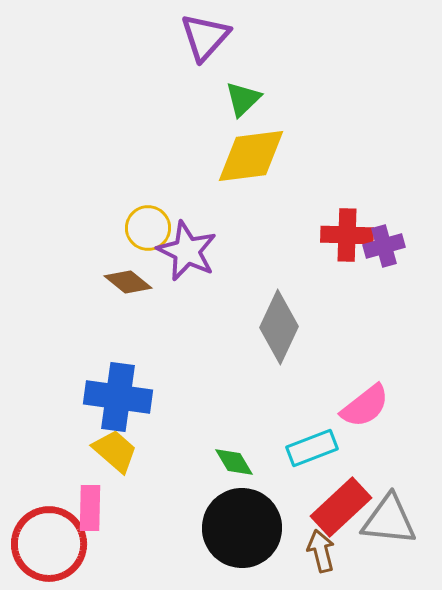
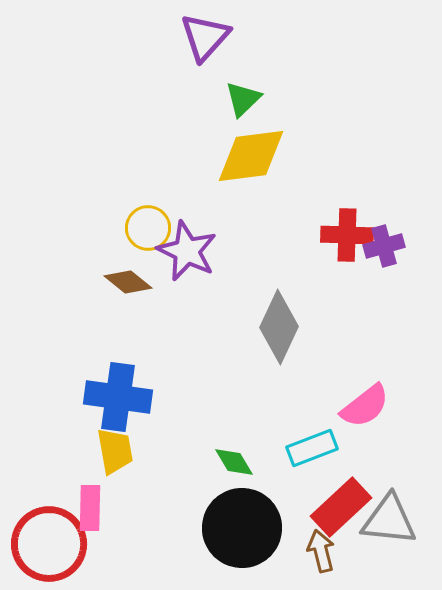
yellow trapezoid: rotated 39 degrees clockwise
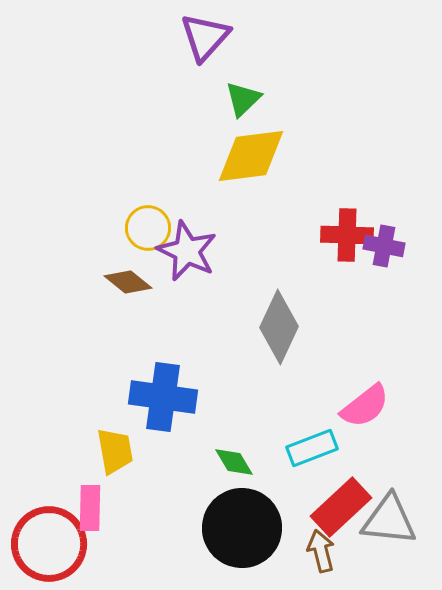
purple cross: rotated 27 degrees clockwise
blue cross: moved 45 px right
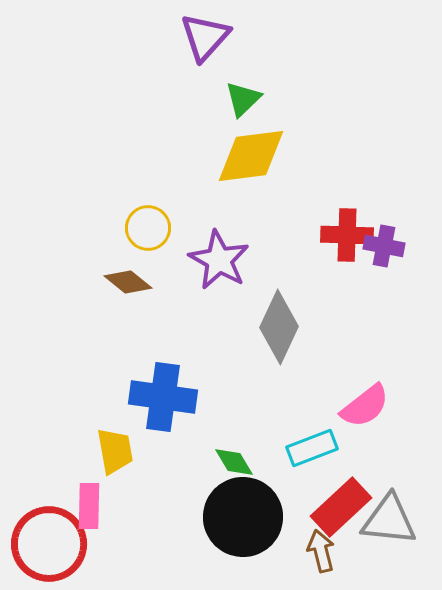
purple star: moved 32 px right, 9 px down; rotated 4 degrees clockwise
pink rectangle: moved 1 px left, 2 px up
black circle: moved 1 px right, 11 px up
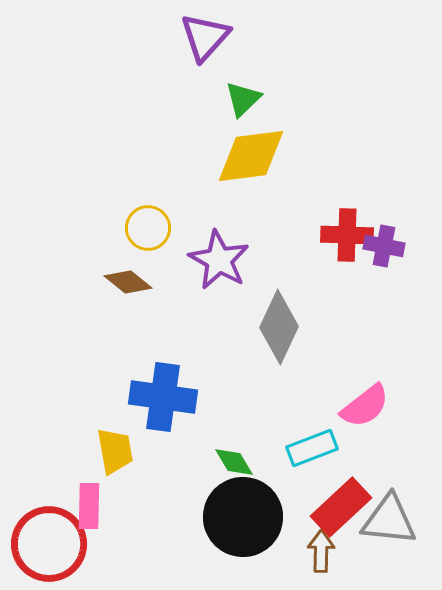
brown arrow: rotated 15 degrees clockwise
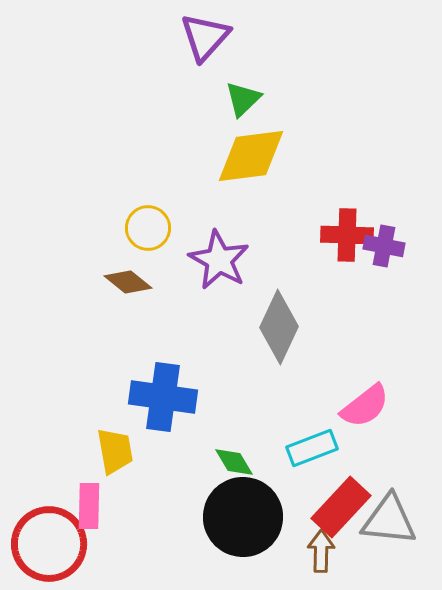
red rectangle: rotated 4 degrees counterclockwise
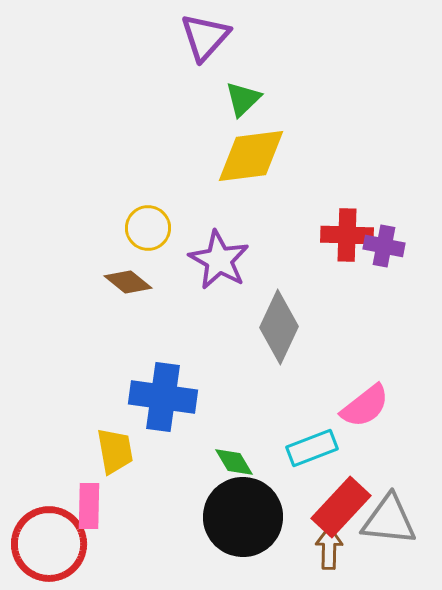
brown arrow: moved 8 px right, 3 px up
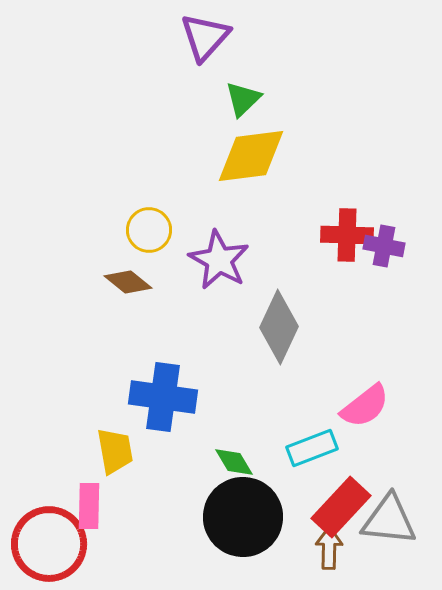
yellow circle: moved 1 px right, 2 px down
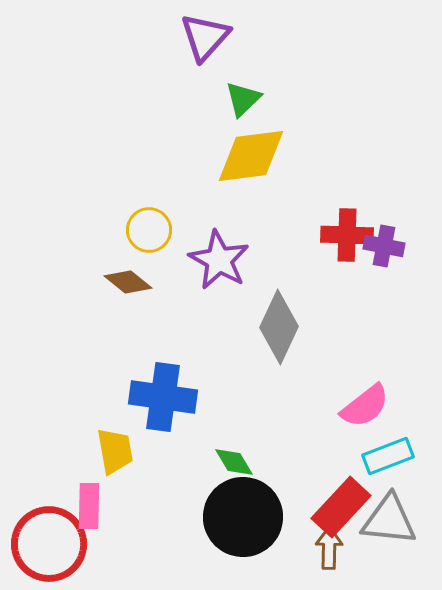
cyan rectangle: moved 76 px right, 8 px down
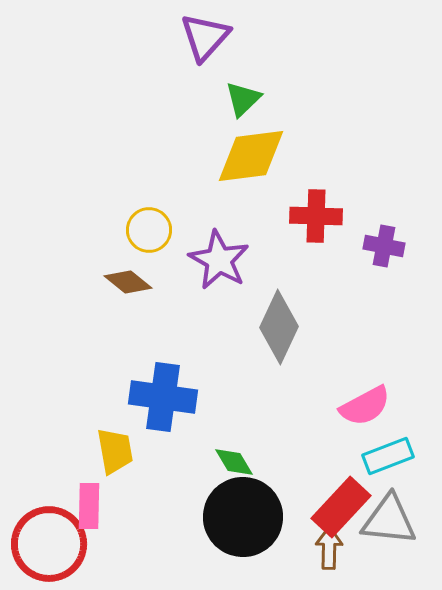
red cross: moved 31 px left, 19 px up
pink semicircle: rotated 10 degrees clockwise
